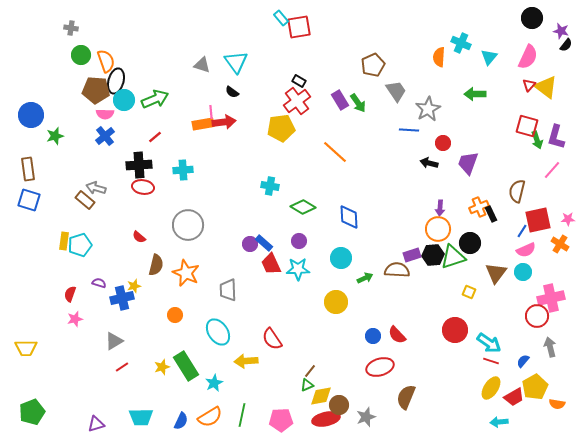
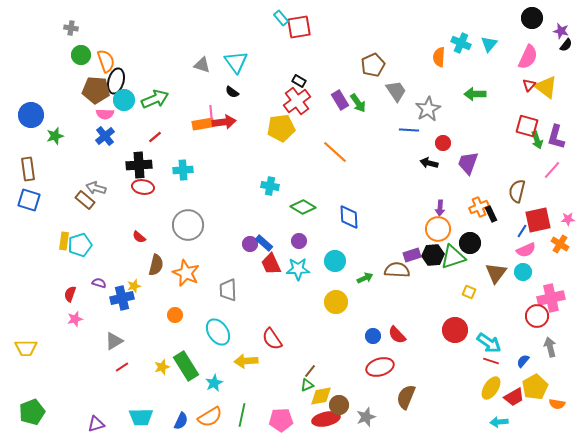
cyan triangle at (489, 57): moved 13 px up
cyan circle at (341, 258): moved 6 px left, 3 px down
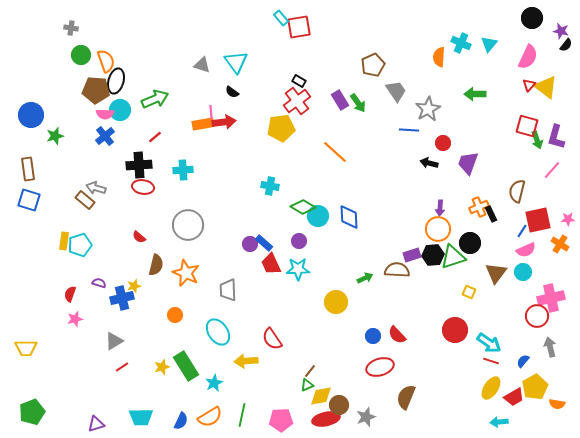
cyan circle at (124, 100): moved 4 px left, 10 px down
cyan circle at (335, 261): moved 17 px left, 45 px up
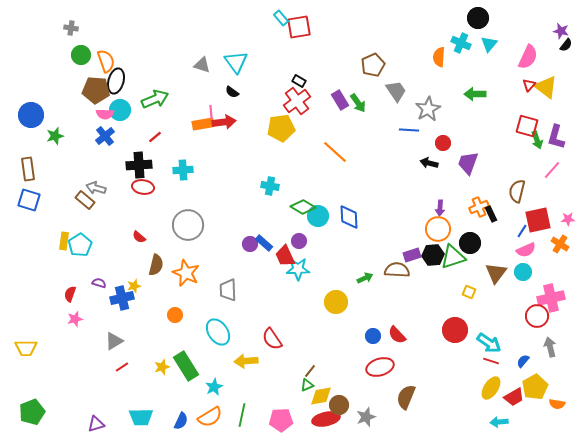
black circle at (532, 18): moved 54 px left
cyan pentagon at (80, 245): rotated 15 degrees counterclockwise
red trapezoid at (271, 264): moved 14 px right, 8 px up
cyan star at (214, 383): moved 4 px down
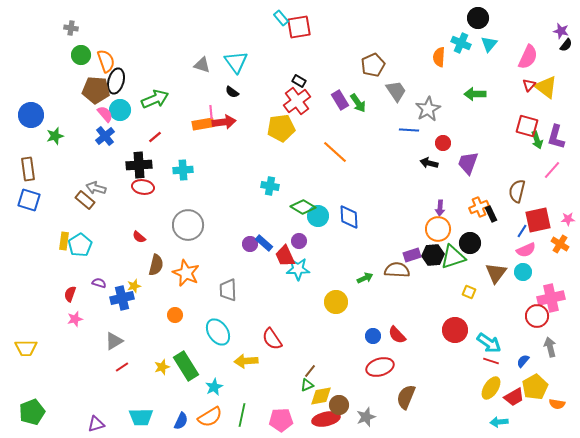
pink semicircle at (105, 114): rotated 132 degrees counterclockwise
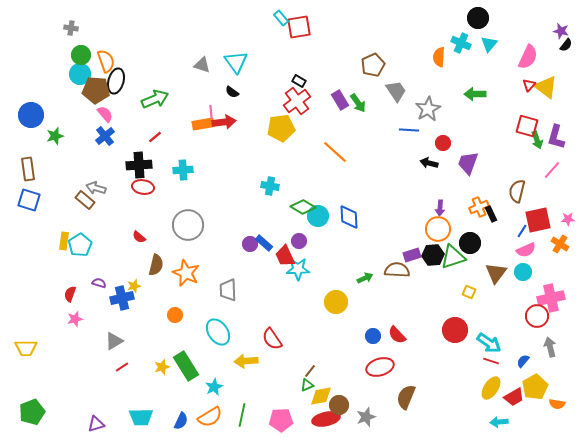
cyan circle at (120, 110): moved 40 px left, 36 px up
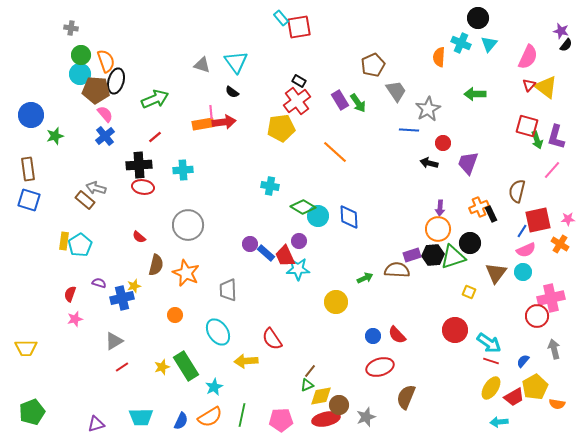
blue rectangle at (264, 243): moved 2 px right, 10 px down
gray arrow at (550, 347): moved 4 px right, 2 px down
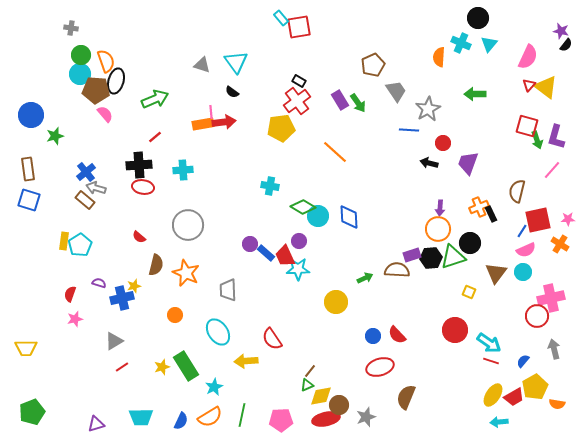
blue cross at (105, 136): moved 19 px left, 36 px down
black hexagon at (433, 255): moved 2 px left, 3 px down
yellow ellipse at (491, 388): moved 2 px right, 7 px down
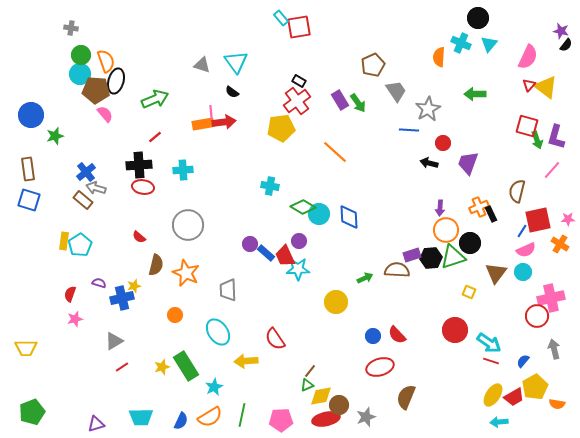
brown rectangle at (85, 200): moved 2 px left
cyan circle at (318, 216): moved 1 px right, 2 px up
orange circle at (438, 229): moved 8 px right, 1 px down
red semicircle at (272, 339): moved 3 px right
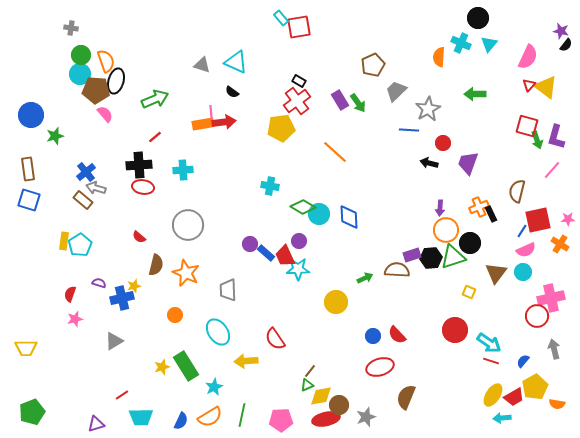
cyan triangle at (236, 62): rotated 30 degrees counterclockwise
gray trapezoid at (396, 91): rotated 100 degrees counterclockwise
red line at (122, 367): moved 28 px down
cyan arrow at (499, 422): moved 3 px right, 4 px up
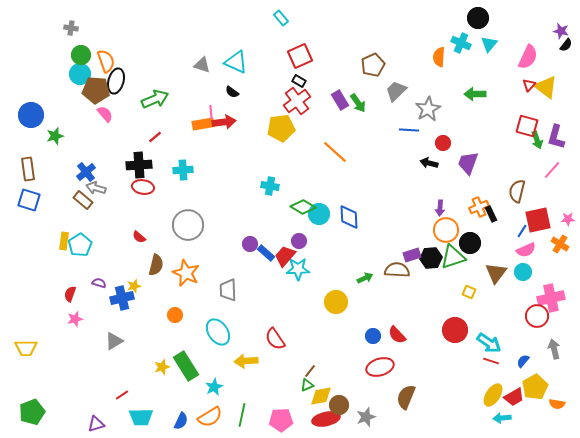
red square at (299, 27): moved 1 px right, 29 px down; rotated 15 degrees counterclockwise
red trapezoid at (285, 256): rotated 65 degrees clockwise
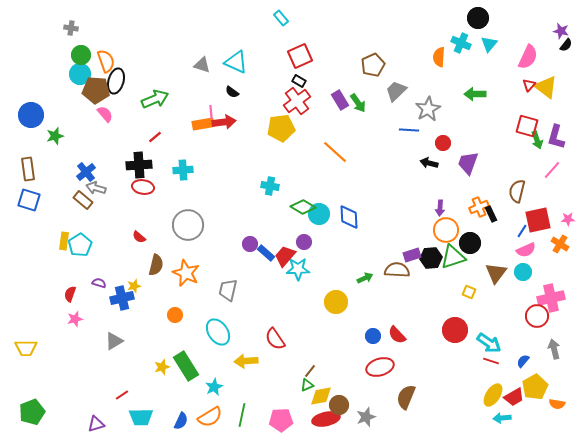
purple circle at (299, 241): moved 5 px right, 1 px down
gray trapezoid at (228, 290): rotated 15 degrees clockwise
